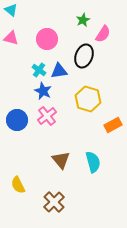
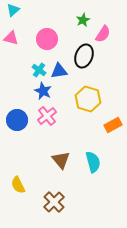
cyan triangle: moved 2 px right; rotated 40 degrees clockwise
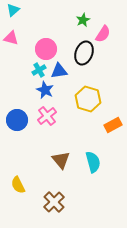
pink circle: moved 1 px left, 10 px down
black ellipse: moved 3 px up
cyan cross: rotated 24 degrees clockwise
blue star: moved 2 px right, 1 px up
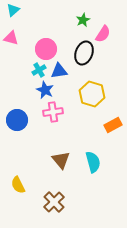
yellow hexagon: moved 4 px right, 5 px up
pink cross: moved 6 px right, 4 px up; rotated 30 degrees clockwise
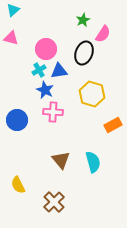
pink cross: rotated 12 degrees clockwise
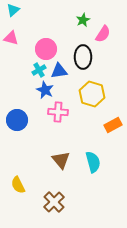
black ellipse: moved 1 px left, 4 px down; rotated 20 degrees counterclockwise
pink cross: moved 5 px right
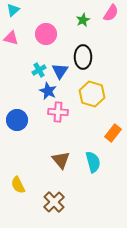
pink semicircle: moved 8 px right, 21 px up
pink circle: moved 15 px up
blue triangle: moved 1 px right; rotated 48 degrees counterclockwise
blue star: moved 3 px right, 1 px down
orange rectangle: moved 8 px down; rotated 24 degrees counterclockwise
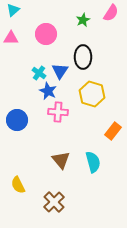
pink triangle: rotated 14 degrees counterclockwise
cyan cross: moved 3 px down; rotated 24 degrees counterclockwise
orange rectangle: moved 2 px up
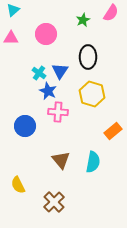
black ellipse: moved 5 px right
blue circle: moved 8 px right, 6 px down
orange rectangle: rotated 12 degrees clockwise
cyan semicircle: rotated 25 degrees clockwise
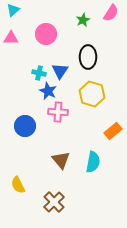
cyan cross: rotated 24 degrees counterclockwise
